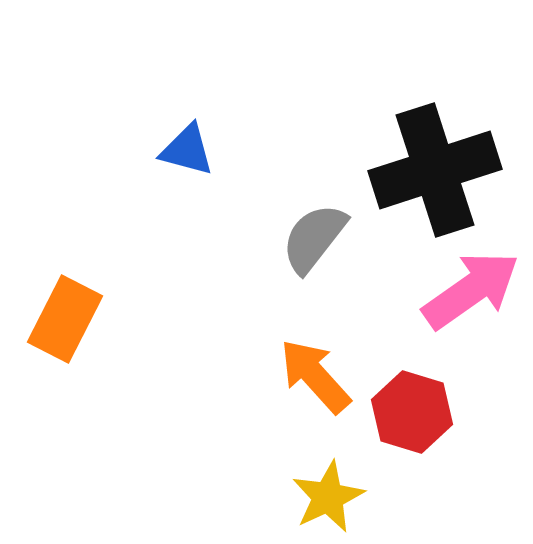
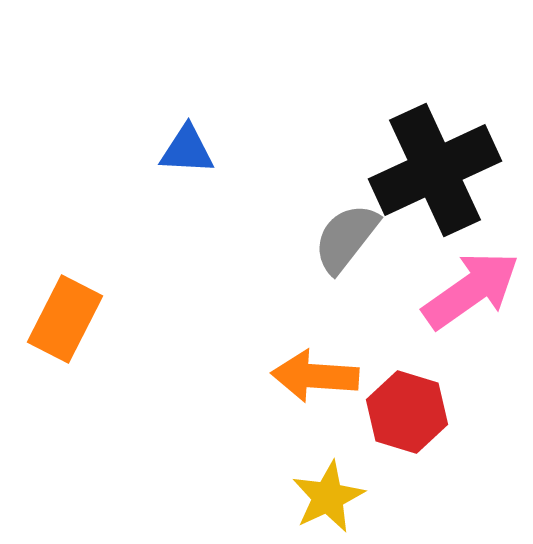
blue triangle: rotated 12 degrees counterclockwise
black cross: rotated 7 degrees counterclockwise
gray semicircle: moved 32 px right
orange arrow: rotated 44 degrees counterclockwise
red hexagon: moved 5 px left
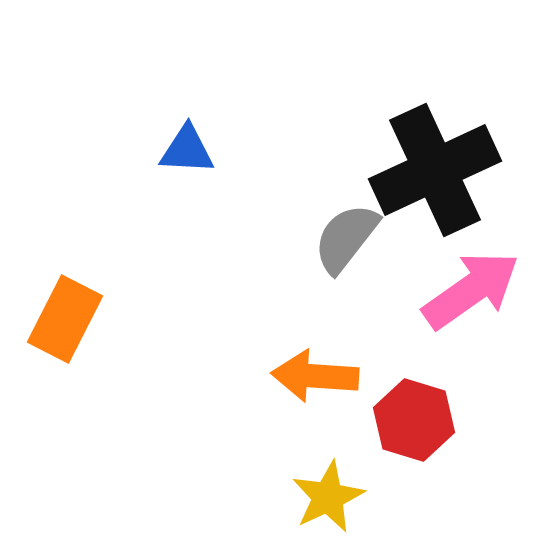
red hexagon: moved 7 px right, 8 px down
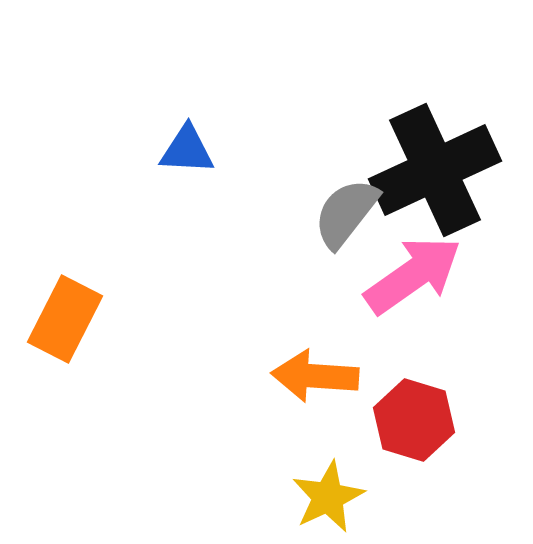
gray semicircle: moved 25 px up
pink arrow: moved 58 px left, 15 px up
